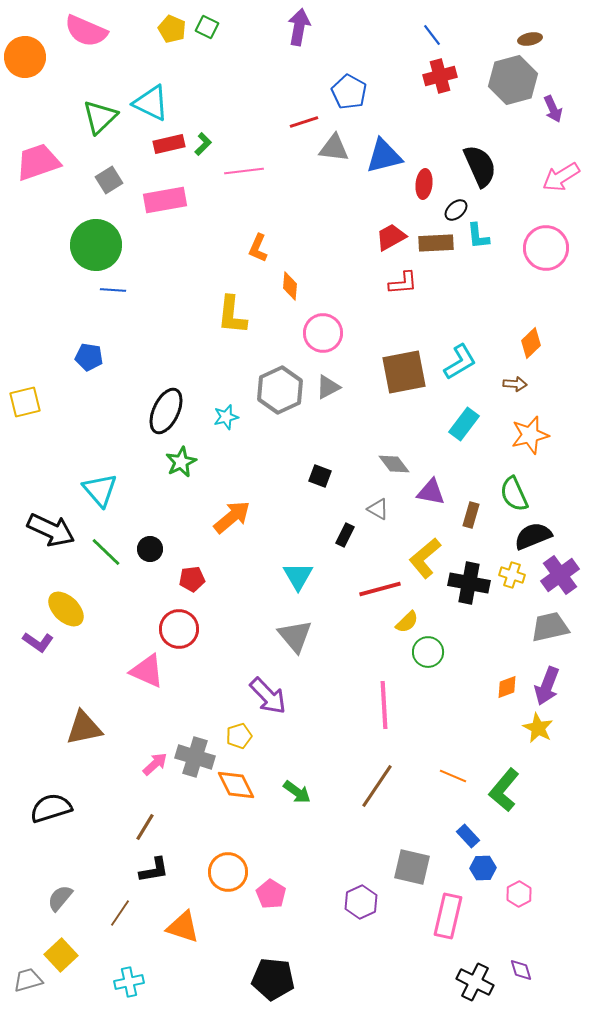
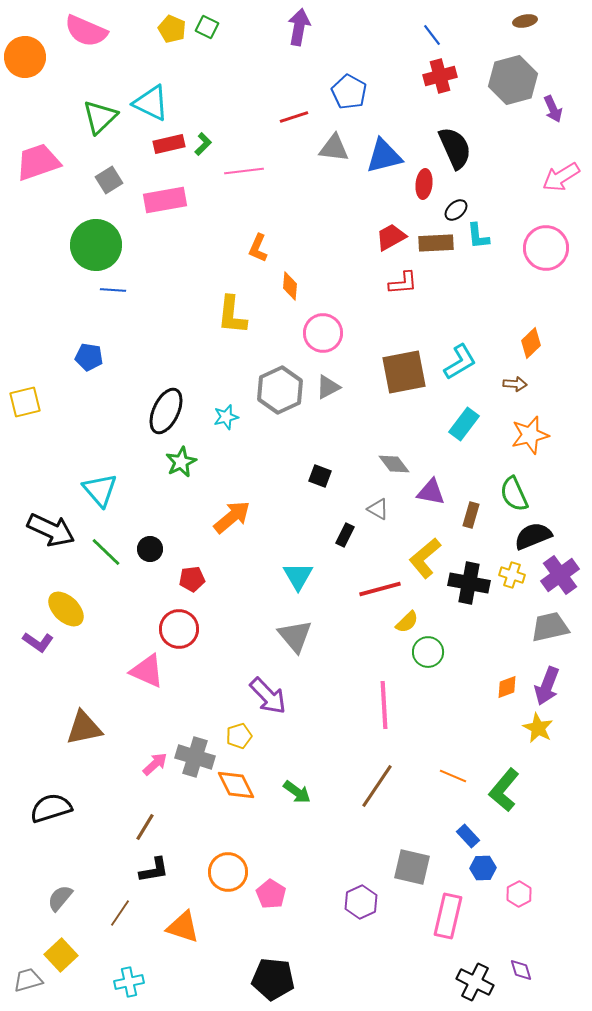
brown ellipse at (530, 39): moved 5 px left, 18 px up
red line at (304, 122): moved 10 px left, 5 px up
black semicircle at (480, 166): moved 25 px left, 18 px up
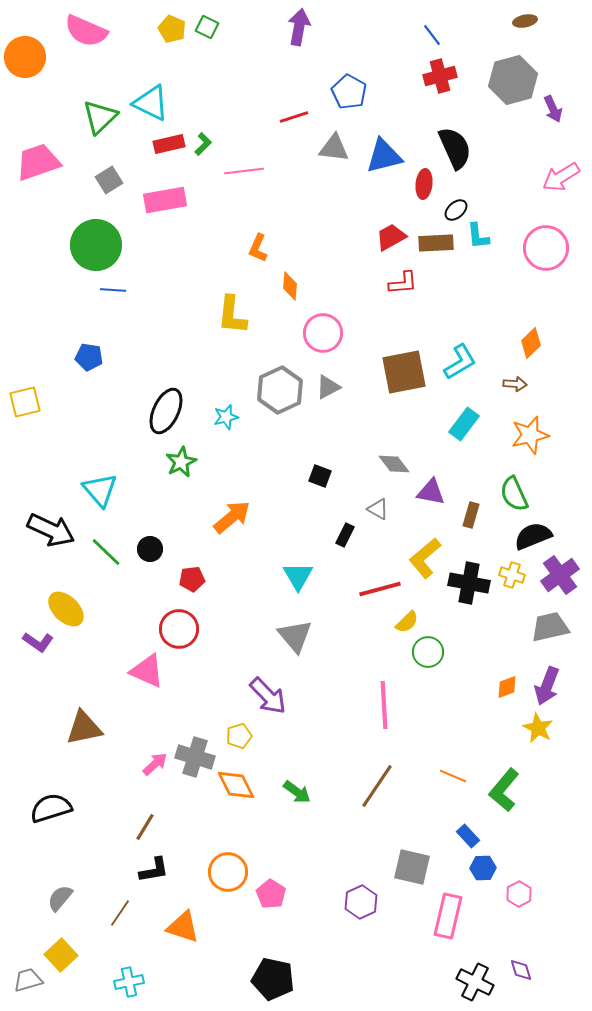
black pentagon at (273, 979): rotated 6 degrees clockwise
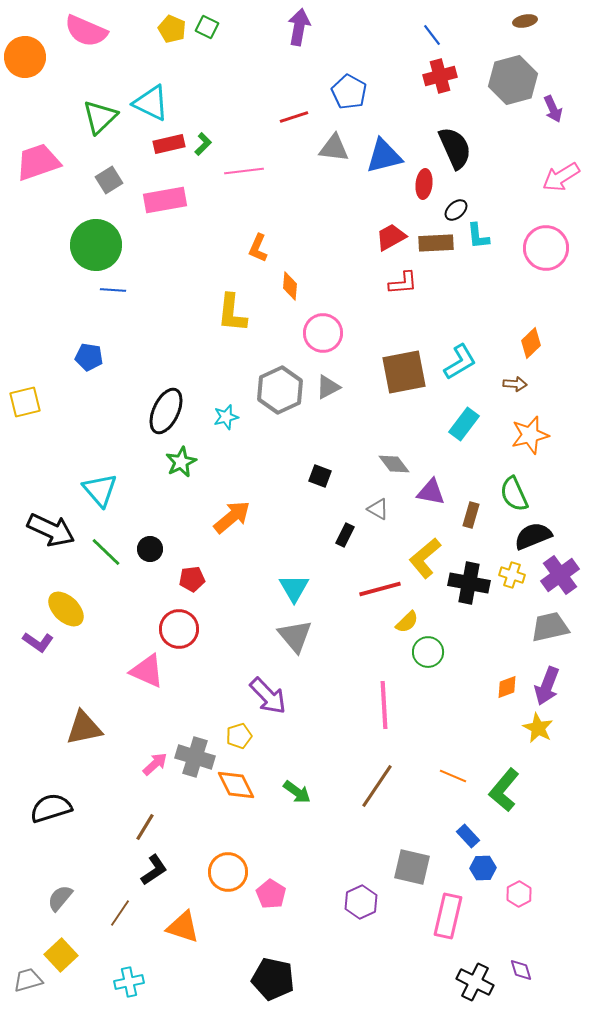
yellow L-shape at (232, 315): moved 2 px up
cyan triangle at (298, 576): moved 4 px left, 12 px down
black L-shape at (154, 870): rotated 24 degrees counterclockwise
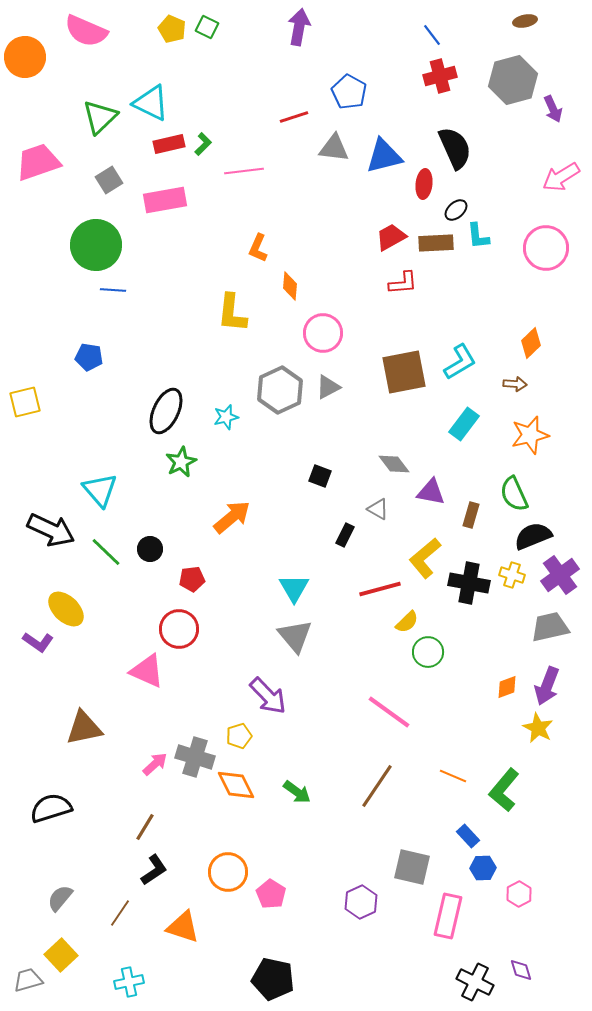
pink line at (384, 705): moved 5 px right, 7 px down; rotated 51 degrees counterclockwise
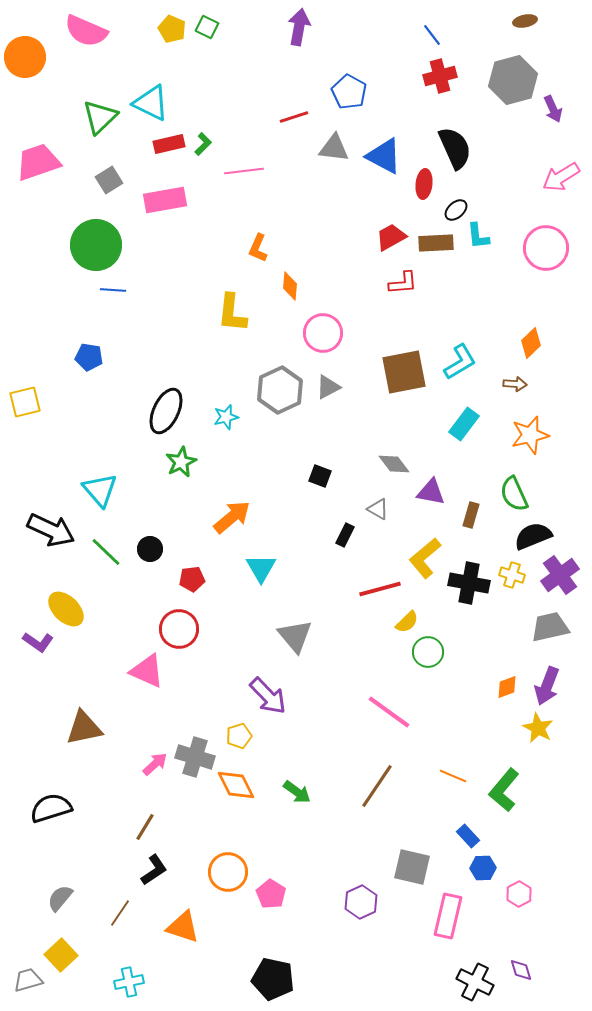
blue triangle at (384, 156): rotated 42 degrees clockwise
cyan triangle at (294, 588): moved 33 px left, 20 px up
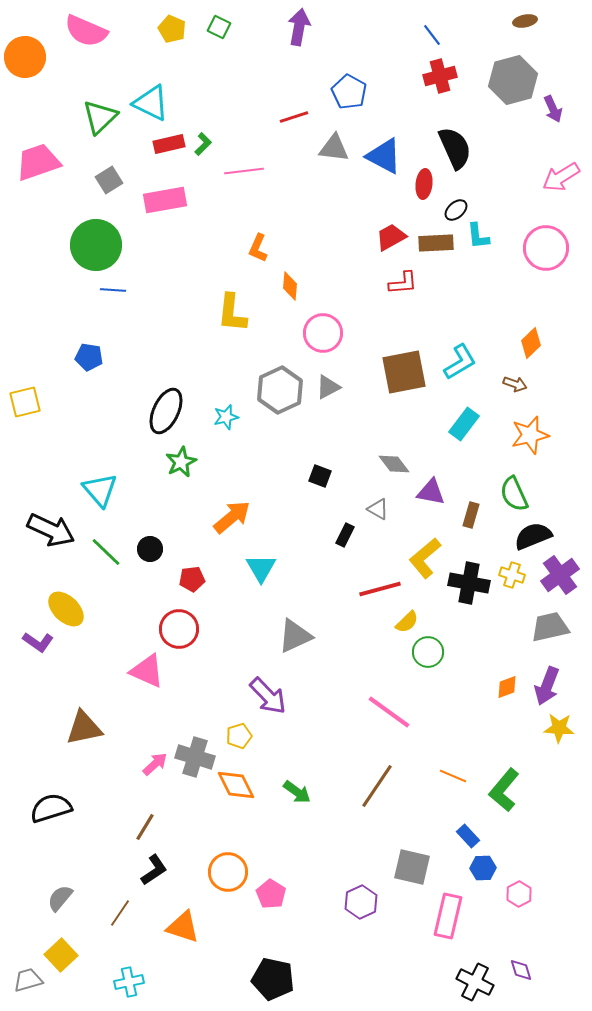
green square at (207, 27): moved 12 px right
brown arrow at (515, 384): rotated 15 degrees clockwise
gray triangle at (295, 636): rotated 45 degrees clockwise
yellow star at (538, 728): moved 21 px right; rotated 24 degrees counterclockwise
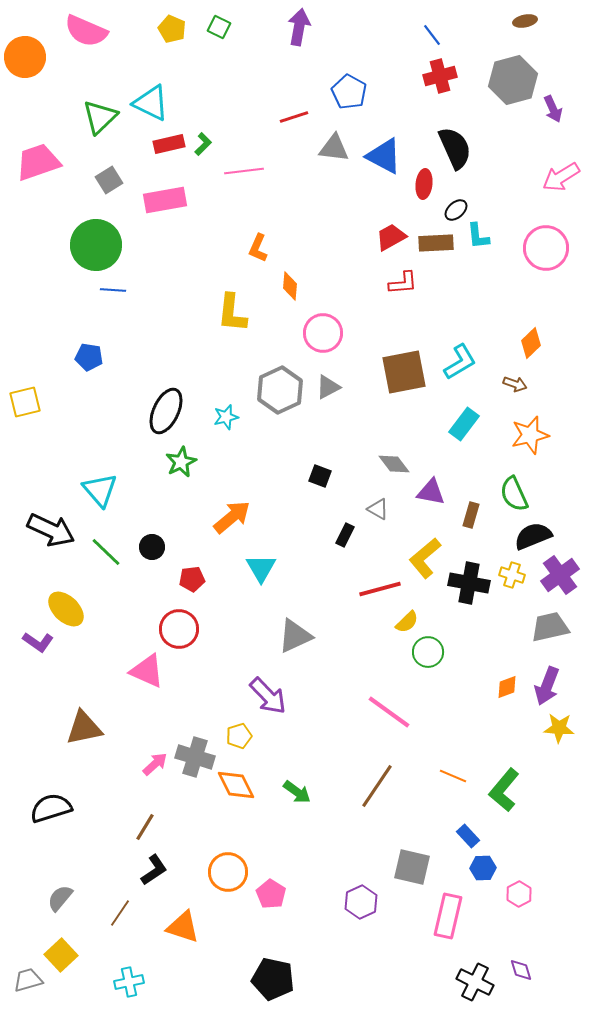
black circle at (150, 549): moved 2 px right, 2 px up
